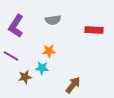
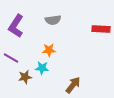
red rectangle: moved 7 px right, 1 px up
orange star: moved 1 px up
purple line: moved 2 px down
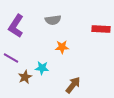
orange star: moved 13 px right, 3 px up
brown star: rotated 16 degrees counterclockwise
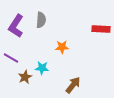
gray semicircle: moved 12 px left; rotated 77 degrees counterclockwise
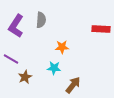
purple line: moved 1 px down
cyan star: moved 12 px right
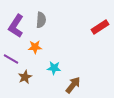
red rectangle: moved 1 px left, 2 px up; rotated 36 degrees counterclockwise
orange star: moved 27 px left
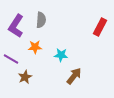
red rectangle: rotated 30 degrees counterclockwise
cyan star: moved 7 px right, 13 px up
brown arrow: moved 1 px right, 9 px up
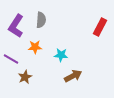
brown arrow: moved 1 px left; rotated 24 degrees clockwise
